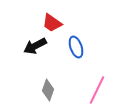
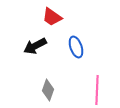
red trapezoid: moved 6 px up
pink line: rotated 24 degrees counterclockwise
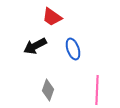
blue ellipse: moved 3 px left, 2 px down
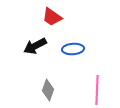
blue ellipse: rotated 75 degrees counterclockwise
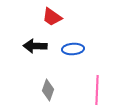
black arrow: rotated 30 degrees clockwise
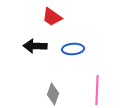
gray diamond: moved 5 px right, 4 px down
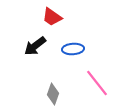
black arrow: rotated 40 degrees counterclockwise
pink line: moved 7 px up; rotated 40 degrees counterclockwise
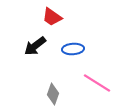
pink line: rotated 20 degrees counterclockwise
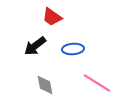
gray diamond: moved 8 px left, 9 px up; rotated 30 degrees counterclockwise
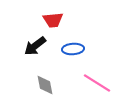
red trapezoid: moved 1 px right, 3 px down; rotated 40 degrees counterclockwise
